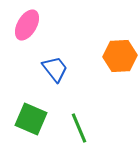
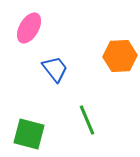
pink ellipse: moved 2 px right, 3 px down
green square: moved 2 px left, 15 px down; rotated 8 degrees counterclockwise
green line: moved 8 px right, 8 px up
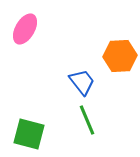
pink ellipse: moved 4 px left, 1 px down
blue trapezoid: moved 27 px right, 13 px down
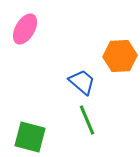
blue trapezoid: rotated 12 degrees counterclockwise
green square: moved 1 px right, 3 px down
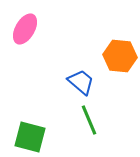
orange hexagon: rotated 8 degrees clockwise
blue trapezoid: moved 1 px left
green line: moved 2 px right
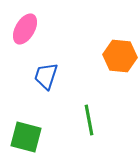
blue trapezoid: moved 35 px left, 6 px up; rotated 112 degrees counterclockwise
green line: rotated 12 degrees clockwise
green square: moved 4 px left
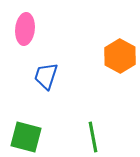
pink ellipse: rotated 24 degrees counterclockwise
orange hexagon: rotated 24 degrees clockwise
green line: moved 4 px right, 17 px down
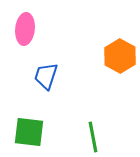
green square: moved 3 px right, 5 px up; rotated 8 degrees counterclockwise
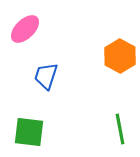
pink ellipse: rotated 40 degrees clockwise
green line: moved 27 px right, 8 px up
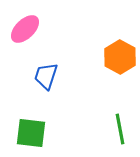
orange hexagon: moved 1 px down
green square: moved 2 px right, 1 px down
